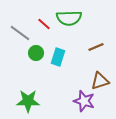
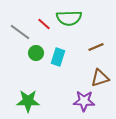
gray line: moved 1 px up
brown triangle: moved 3 px up
purple star: rotated 15 degrees counterclockwise
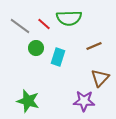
gray line: moved 6 px up
brown line: moved 2 px left, 1 px up
green circle: moved 5 px up
brown triangle: rotated 30 degrees counterclockwise
green star: rotated 15 degrees clockwise
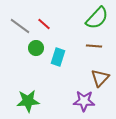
green semicircle: moved 28 px right; rotated 45 degrees counterclockwise
brown line: rotated 28 degrees clockwise
green star: rotated 20 degrees counterclockwise
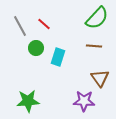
gray line: rotated 25 degrees clockwise
brown triangle: rotated 18 degrees counterclockwise
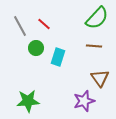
purple star: rotated 20 degrees counterclockwise
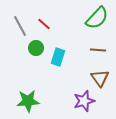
brown line: moved 4 px right, 4 px down
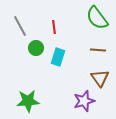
green semicircle: rotated 100 degrees clockwise
red line: moved 10 px right, 3 px down; rotated 40 degrees clockwise
